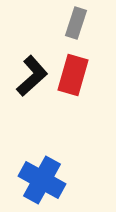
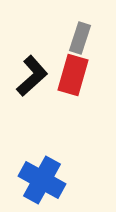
gray rectangle: moved 4 px right, 15 px down
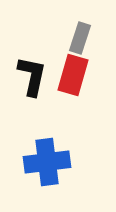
black L-shape: rotated 36 degrees counterclockwise
blue cross: moved 5 px right, 18 px up; rotated 36 degrees counterclockwise
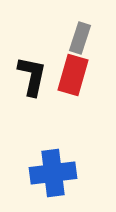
blue cross: moved 6 px right, 11 px down
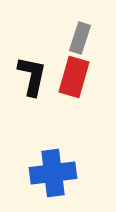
red rectangle: moved 1 px right, 2 px down
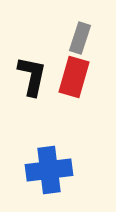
blue cross: moved 4 px left, 3 px up
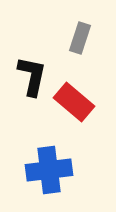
red rectangle: moved 25 px down; rotated 66 degrees counterclockwise
